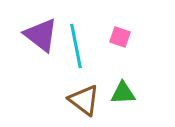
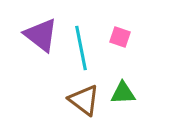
cyan line: moved 5 px right, 2 px down
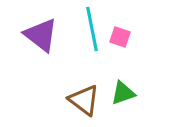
cyan line: moved 11 px right, 19 px up
green triangle: rotated 16 degrees counterclockwise
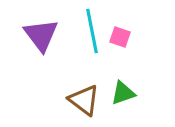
cyan line: moved 2 px down
purple triangle: rotated 15 degrees clockwise
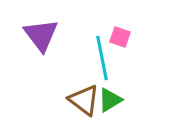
cyan line: moved 10 px right, 27 px down
green triangle: moved 13 px left, 7 px down; rotated 12 degrees counterclockwise
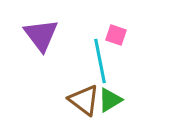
pink square: moved 4 px left, 2 px up
cyan line: moved 2 px left, 3 px down
